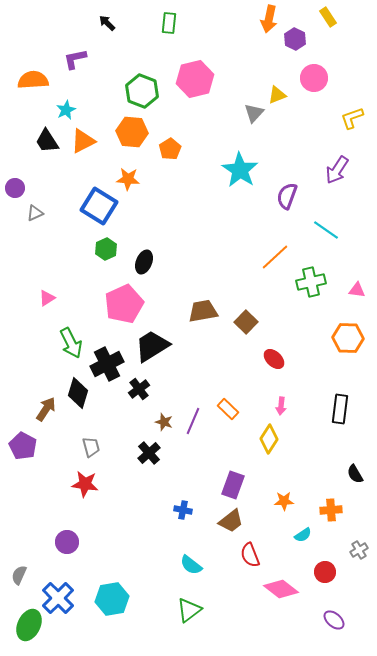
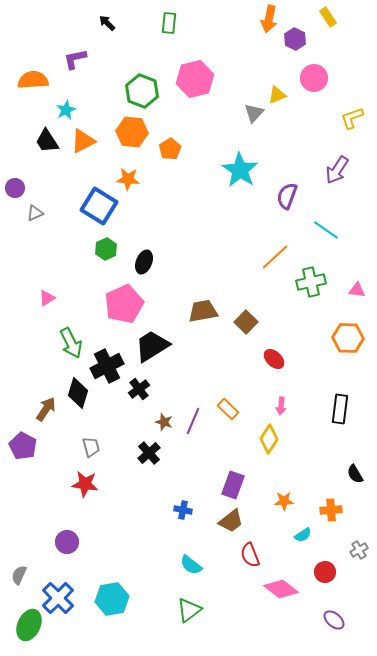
black cross at (107, 364): moved 2 px down
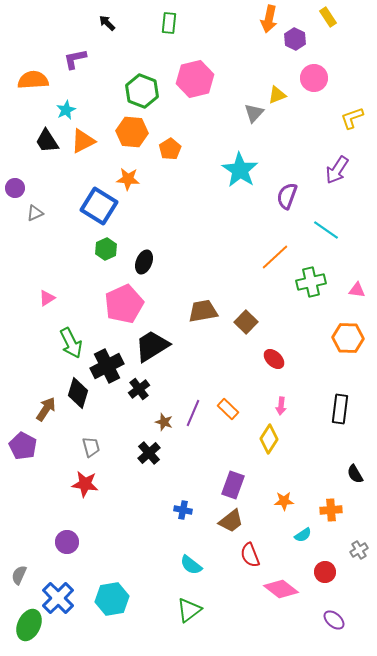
purple line at (193, 421): moved 8 px up
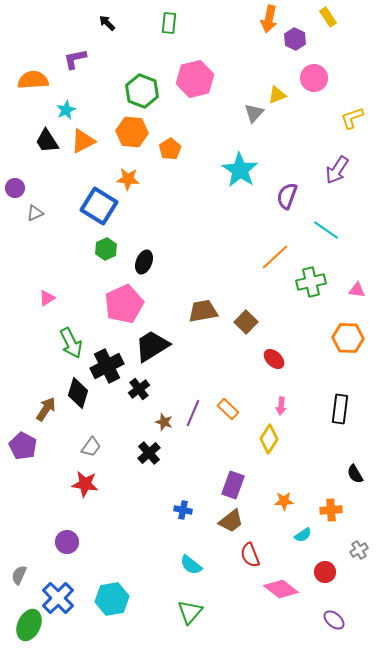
gray trapezoid at (91, 447): rotated 50 degrees clockwise
green triangle at (189, 610): moved 1 px right, 2 px down; rotated 12 degrees counterclockwise
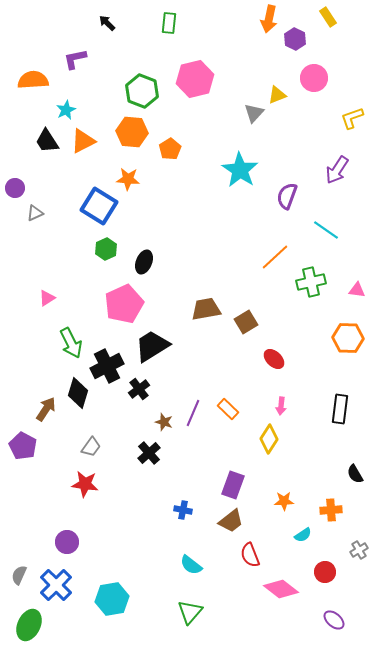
brown trapezoid at (203, 311): moved 3 px right, 2 px up
brown square at (246, 322): rotated 15 degrees clockwise
blue cross at (58, 598): moved 2 px left, 13 px up
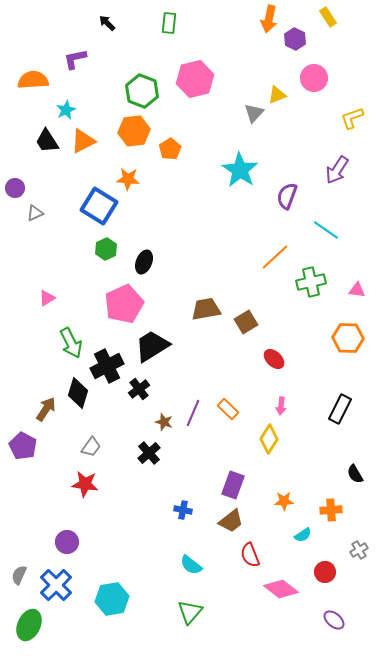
orange hexagon at (132, 132): moved 2 px right, 1 px up; rotated 12 degrees counterclockwise
black rectangle at (340, 409): rotated 20 degrees clockwise
